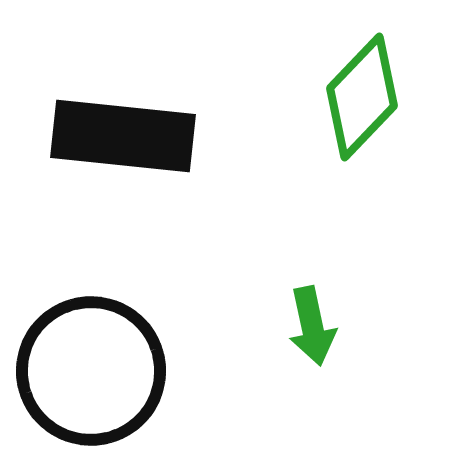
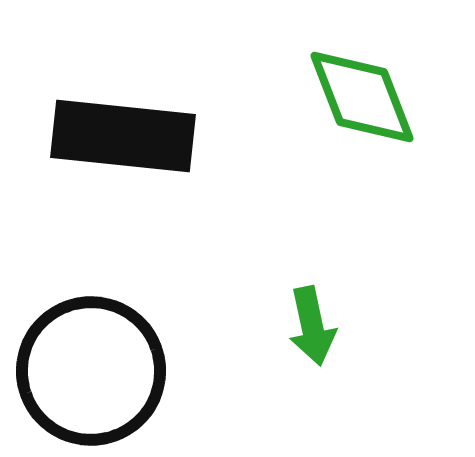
green diamond: rotated 65 degrees counterclockwise
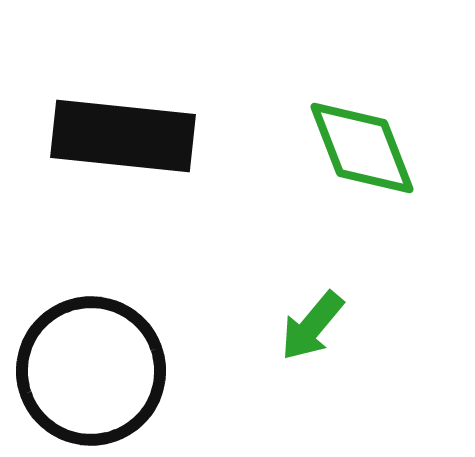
green diamond: moved 51 px down
green arrow: rotated 52 degrees clockwise
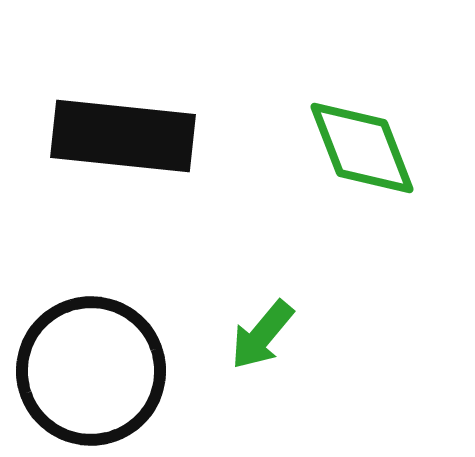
green arrow: moved 50 px left, 9 px down
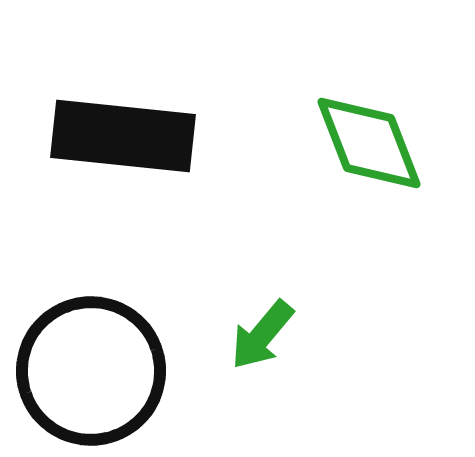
green diamond: moved 7 px right, 5 px up
